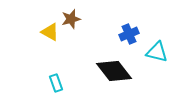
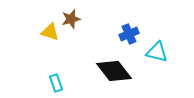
yellow triangle: rotated 12 degrees counterclockwise
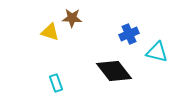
brown star: moved 1 px right, 1 px up; rotated 18 degrees clockwise
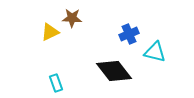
yellow triangle: rotated 42 degrees counterclockwise
cyan triangle: moved 2 px left
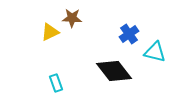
blue cross: rotated 12 degrees counterclockwise
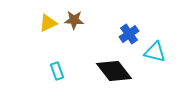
brown star: moved 2 px right, 2 px down
yellow triangle: moved 2 px left, 9 px up
cyan rectangle: moved 1 px right, 12 px up
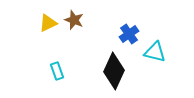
brown star: rotated 18 degrees clockwise
black diamond: rotated 63 degrees clockwise
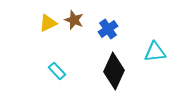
blue cross: moved 21 px left, 5 px up
cyan triangle: rotated 20 degrees counterclockwise
cyan rectangle: rotated 24 degrees counterclockwise
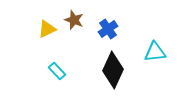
yellow triangle: moved 1 px left, 6 px down
black diamond: moved 1 px left, 1 px up
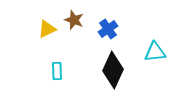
cyan rectangle: rotated 42 degrees clockwise
